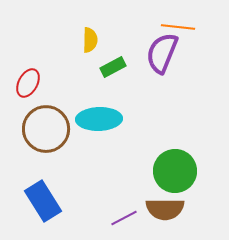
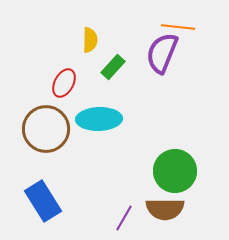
green rectangle: rotated 20 degrees counterclockwise
red ellipse: moved 36 px right
purple line: rotated 32 degrees counterclockwise
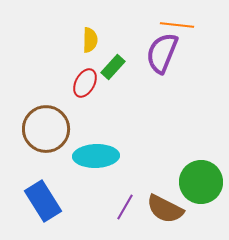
orange line: moved 1 px left, 2 px up
red ellipse: moved 21 px right
cyan ellipse: moved 3 px left, 37 px down
green circle: moved 26 px right, 11 px down
brown semicircle: rotated 27 degrees clockwise
purple line: moved 1 px right, 11 px up
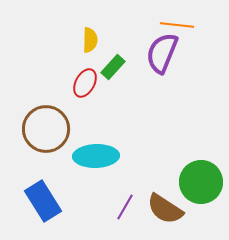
brown semicircle: rotated 6 degrees clockwise
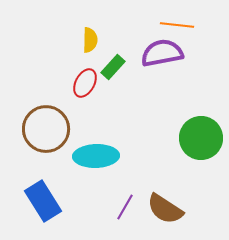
purple semicircle: rotated 57 degrees clockwise
green circle: moved 44 px up
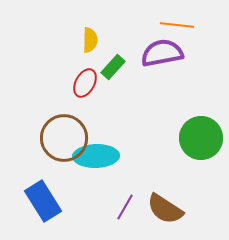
brown circle: moved 18 px right, 9 px down
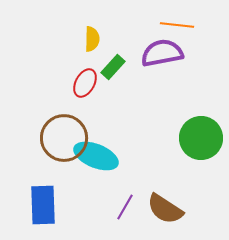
yellow semicircle: moved 2 px right, 1 px up
cyan ellipse: rotated 24 degrees clockwise
blue rectangle: moved 4 px down; rotated 30 degrees clockwise
